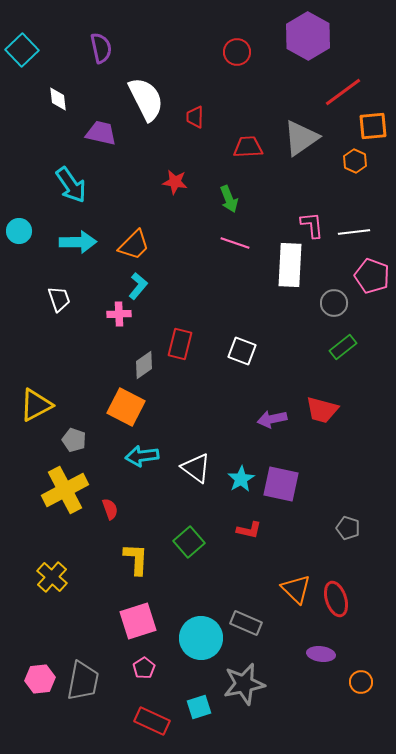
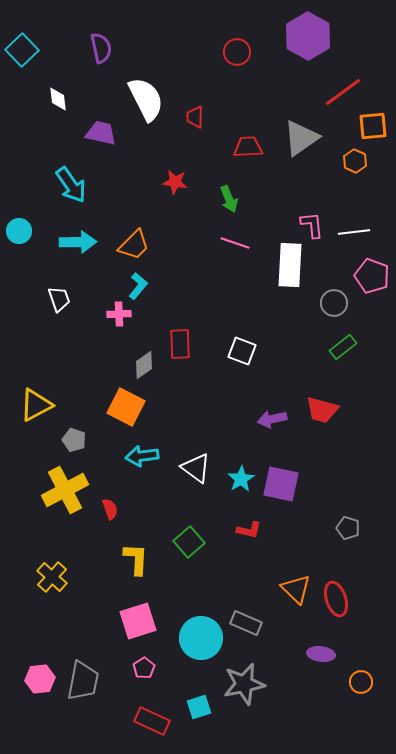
red rectangle at (180, 344): rotated 16 degrees counterclockwise
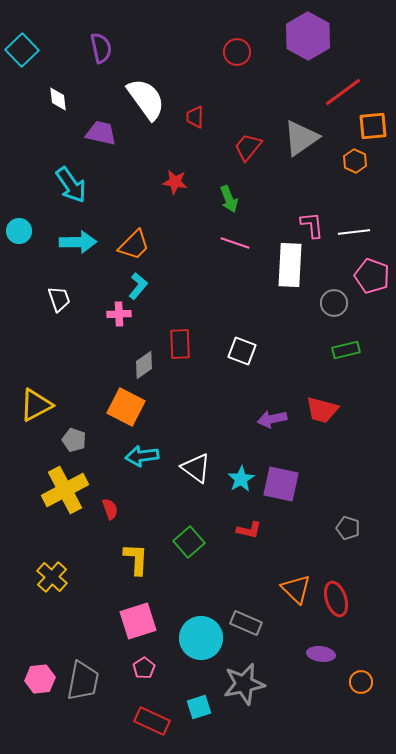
white semicircle at (146, 99): rotated 9 degrees counterclockwise
red trapezoid at (248, 147): rotated 48 degrees counterclockwise
green rectangle at (343, 347): moved 3 px right, 3 px down; rotated 24 degrees clockwise
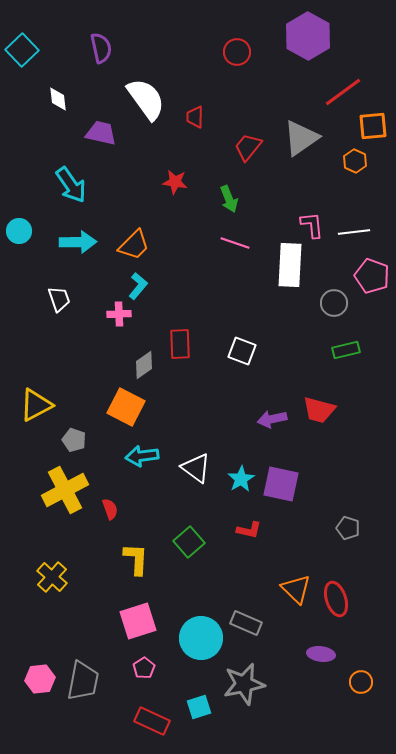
red trapezoid at (322, 410): moved 3 px left
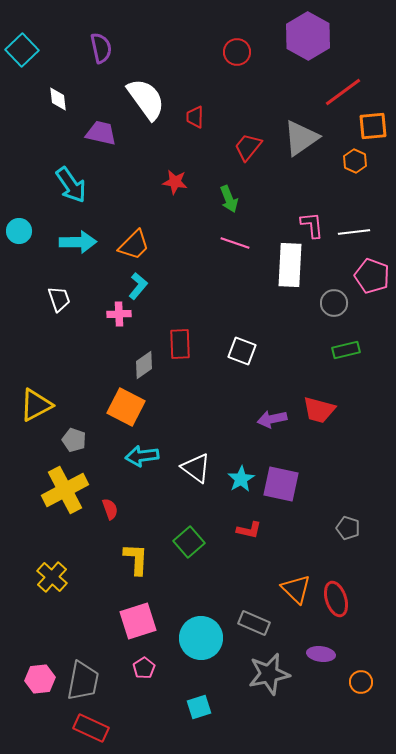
gray rectangle at (246, 623): moved 8 px right
gray star at (244, 684): moved 25 px right, 10 px up
red rectangle at (152, 721): moved 61 px left, 7 px down
